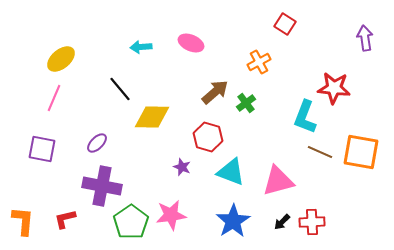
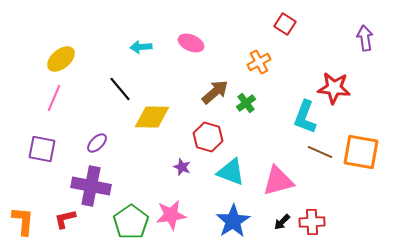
purple cross: moved 11 px left
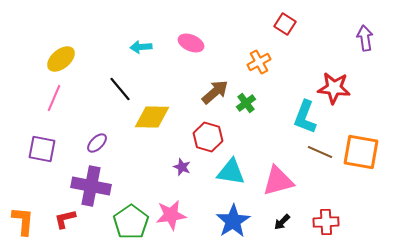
cyan triangle: rotated 12 degrees counterclockwise
red cross: moved 14 px right
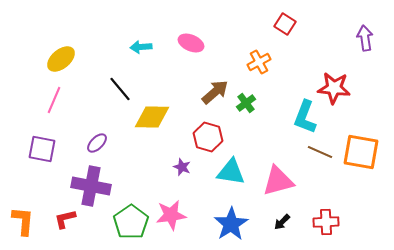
pink line: moved 2 px down
blue star: moved 2 px left, 3 px down
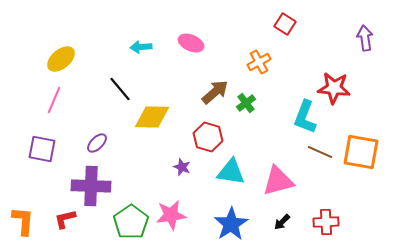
purple cross: rotated 9 degrees counterclockwise
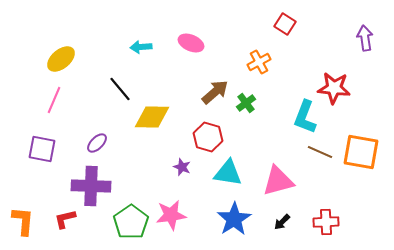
cyan triangle: moved 3 px left, 1 px down
blue star: moved 3 px right, 5 px up
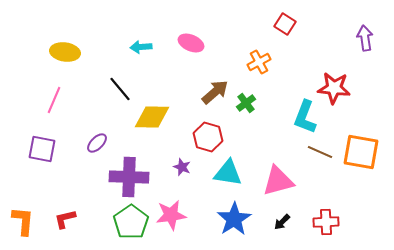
yellow ellipse: moved 4 px right, 7 px up; rotated 48 degrees clockwise
purple cross: moved 38 px right, 9 px up
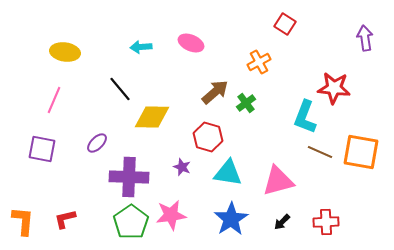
blue star: moved 3 px left
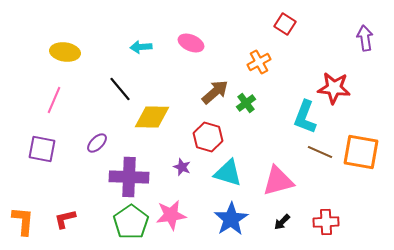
cyan triangle: rotated 8 degrees clockwise
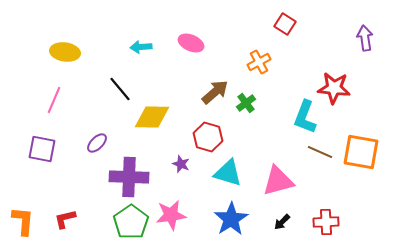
purple star: moved 1 px left, 3 px up
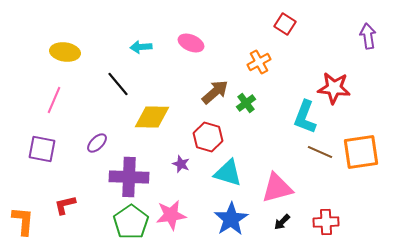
purple arrow: moved 3 px right, 2 px up
black line: moved 2 px left, 5 px up
orange square: rotated 18 degrees counterclockwise
pink triangle: moved 1 px left, 7 px down
red L-shape: moved 14 px up
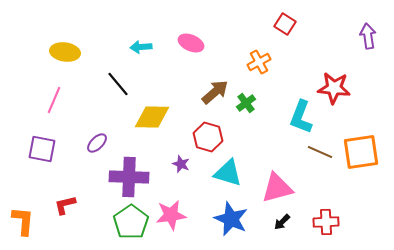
cyan L-shape: moved 4 px left
blue star: rotated 16 degrees counterclockwise
